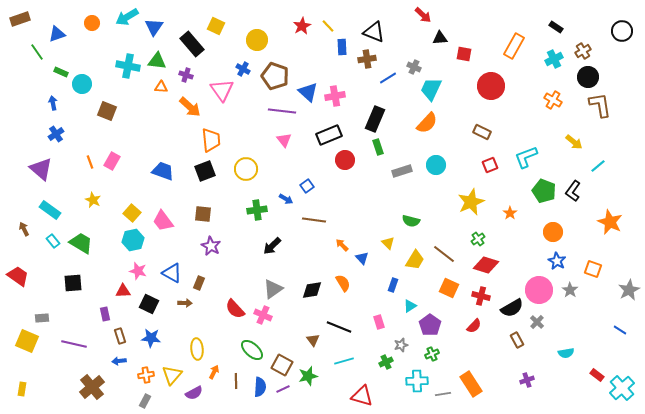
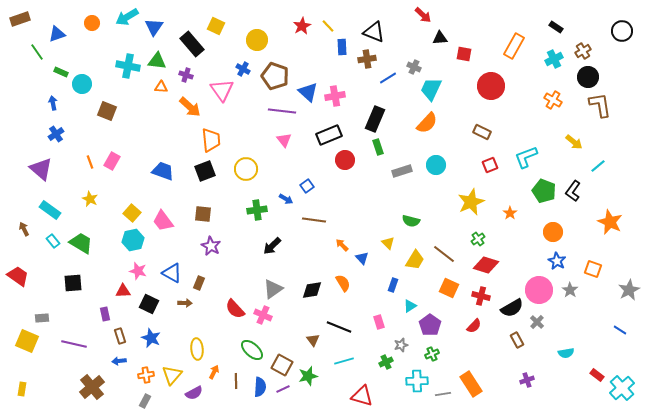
yellow star at (93, 200): moved 3 px left, 1 px up
blue star at (151, 338): rotated 18 degrees clockwise
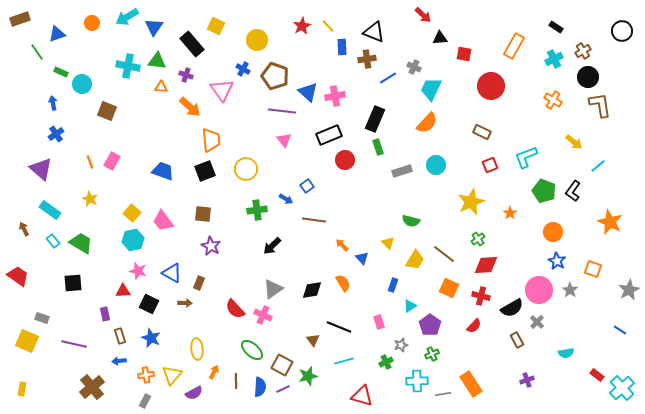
red diamond at (486, 265): rotated 20 degrees counterclockwise
gray rectangle at (42, 318): rotated 24 degrees clockwise
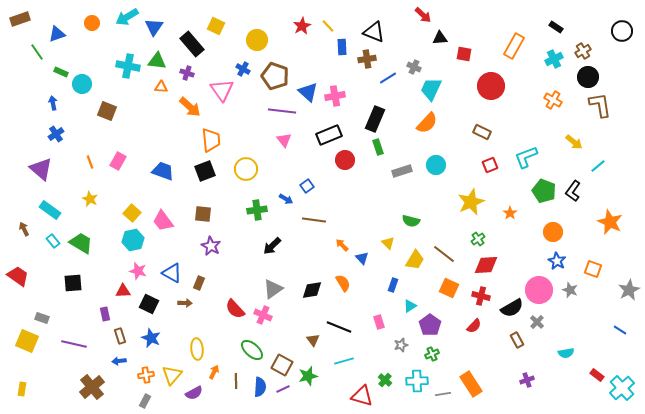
purple cross at (186, 75): moved 1 px right, 2 px up
pink rectangle at (112, 161): moved 6 px right
gray star at (570, 290): rotated 14 degrees counterclockwise
green cross at (386, 362): moved 1 px left, 18 px down; rotated 24 degrees counterclockwise
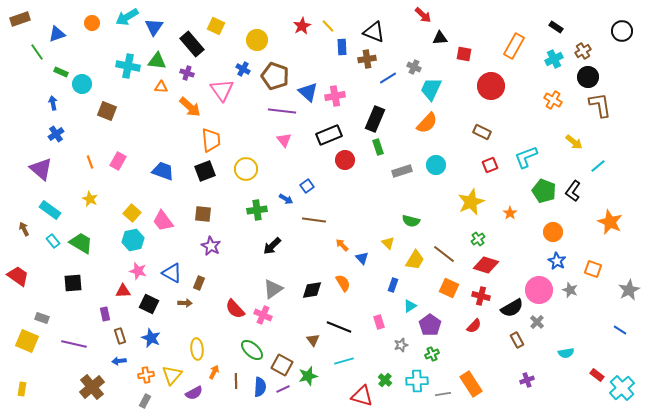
red diamond at (486, 265): rotated 20 degrees clockwise
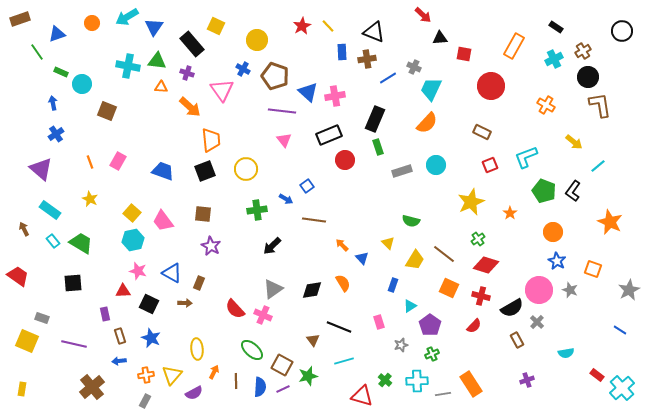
blue rectangle at (342, 47): moved 5 px down
orange cross at (553, 100): moved 7 px left, 5 px down
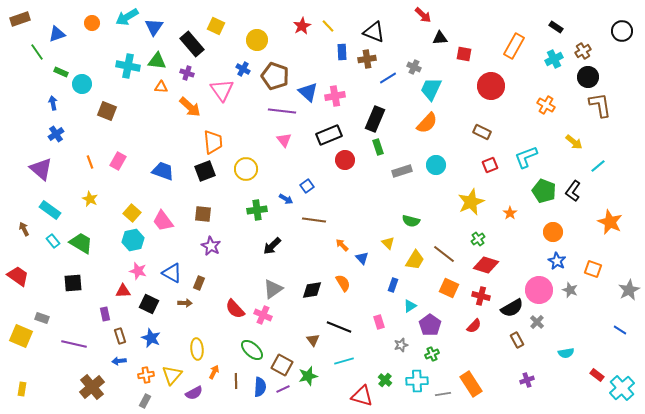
orange trapezoid at (211, 140): moved 2 px right, 2 px down
yellow square at (27, 341): moved 6 px left, 5 px up
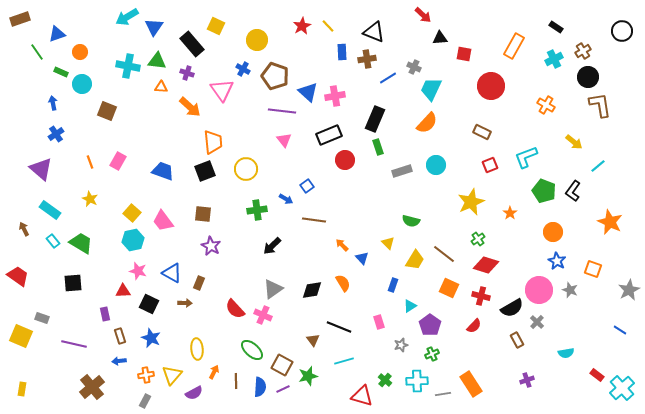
orange circle at (92, 23): moved 12 px left, 29 px down
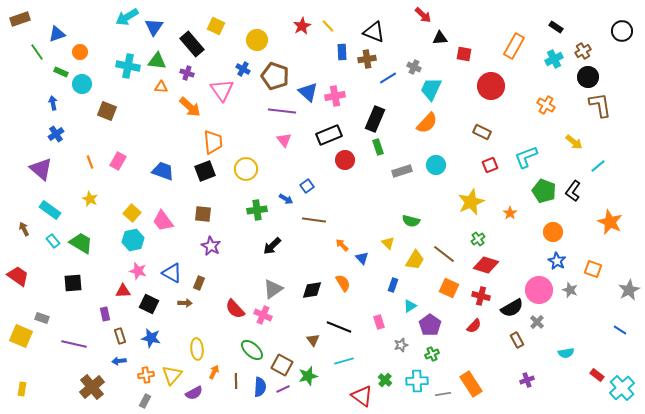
blue star at (151, 338): rotated 12 degrees counterclockwise
red triangle at (362, 396): rotated 20 degrees clockwise
